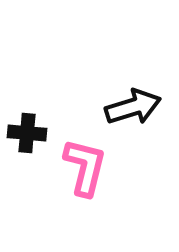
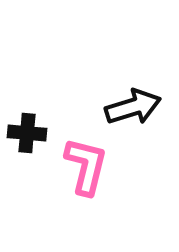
pink L-shape: moved 1 px right, 1 px up
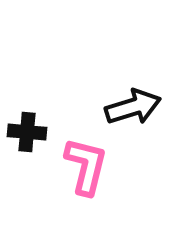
black cross: moved 1 px up
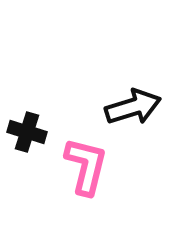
black cross: rotated 12 degrees clockwise
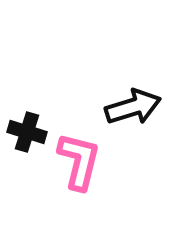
pink L-shape: moved 7 px left, 5 px up
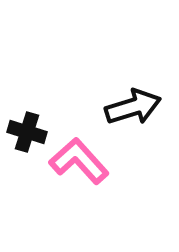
pink L-shape: rotated 56 degrees counterclockwise
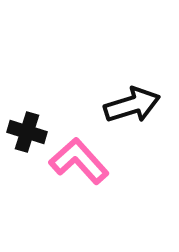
black arrow: moved 1 px left, 2 px up
